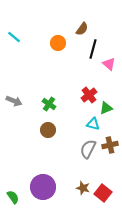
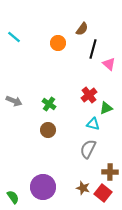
brown cross: moved 27 px down; rotated 14 degrees clockwise
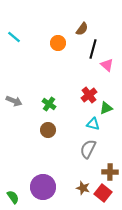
pink triangle: moved 2 px left, 1 px down
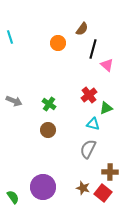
cyan line: moved 4 px left; rotated 32 degrees clockwise
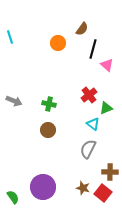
green cross: rotated 24 degrees counterclockwise
cyan triangle: rotated 24 degrees clockwise
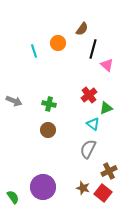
cyan line: moved 24 px right, 14 px down
brown cross: moved 1 px left, 1 px up; rotated 28 degrees counterclockwise
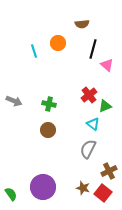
brown semicircle: moved 5 px up; rotated 48 degrees clockwise
green triangle: moved 1 px left, 2 px up
green semicircle: moved 2 px left, 3 px up
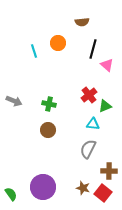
brown semicircle: moved 2 px up
cyan triangle: rotated 32 degrees counterclockwise
brown cross: rotated 28 degrees clockwise
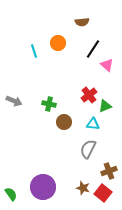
black line: rotated 18 degrees clockwise
brown circle: moved 16 px right, 8 px up
brown cross: rotated 21 degrees counterclockwise
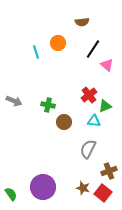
cyan line: moved 2 px right, 1 px down
green cross: moved 1 px left, 1 px down
cyan triangle: moved 1 px right, 3 px up
